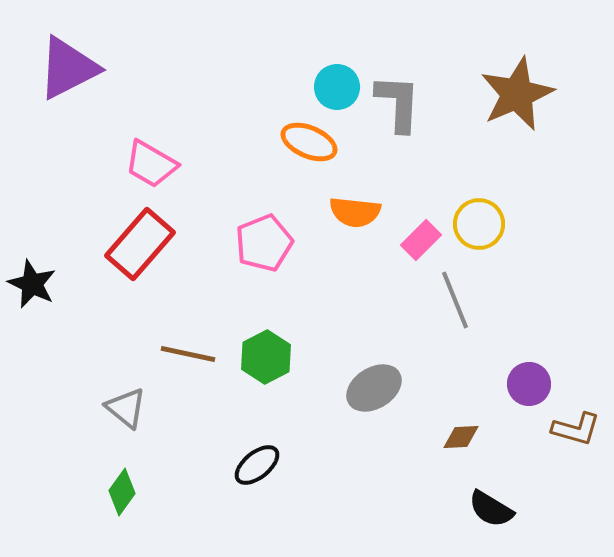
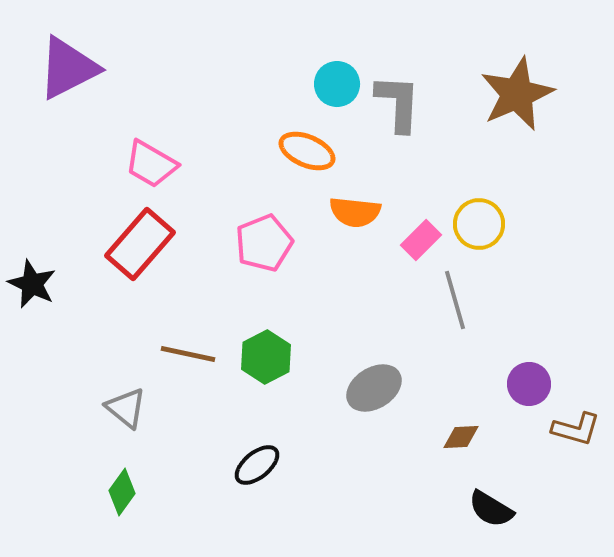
cyan circle: moved 3 px up
orange ellipse: moved 2 px left, 9 px down
gray line: rotated 6 degrees clockwise
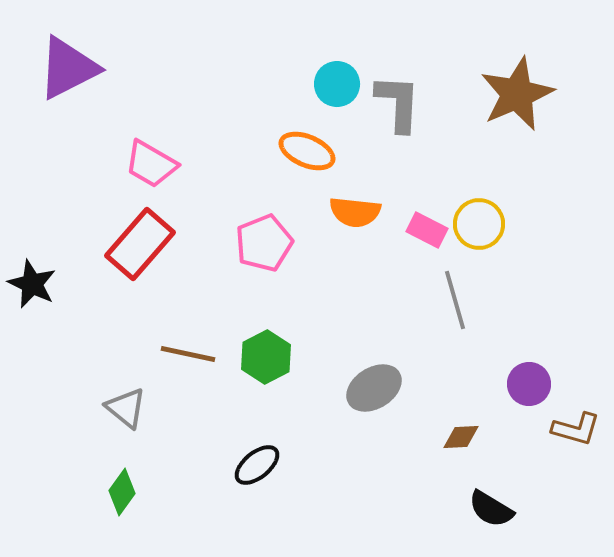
pink rectangle: moved 6 px right, 10 px up; rotated 72 degrees clockwise
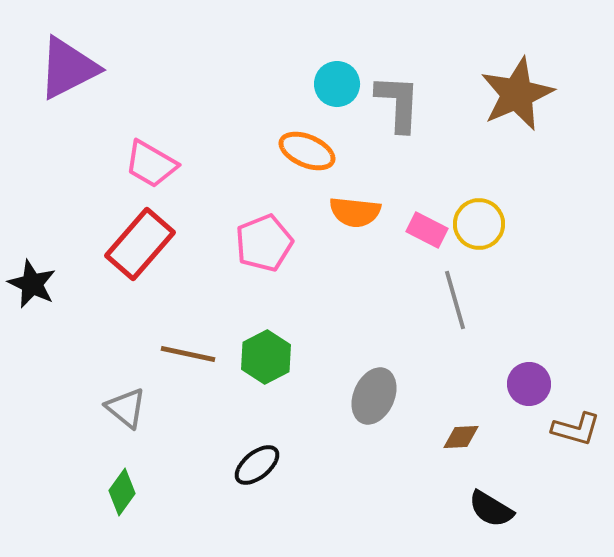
gray ellipse: moved 8 px down; rotated 34 degrees counterclockwise
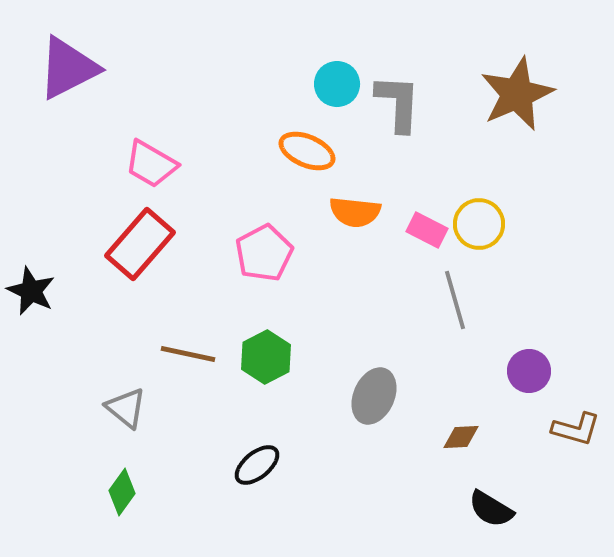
pink pentagon: moved 10 px down; rotated 6 degrees counterclockwise
black star: moved 1 px left, 7 px down
purple circle: moved 13 px up
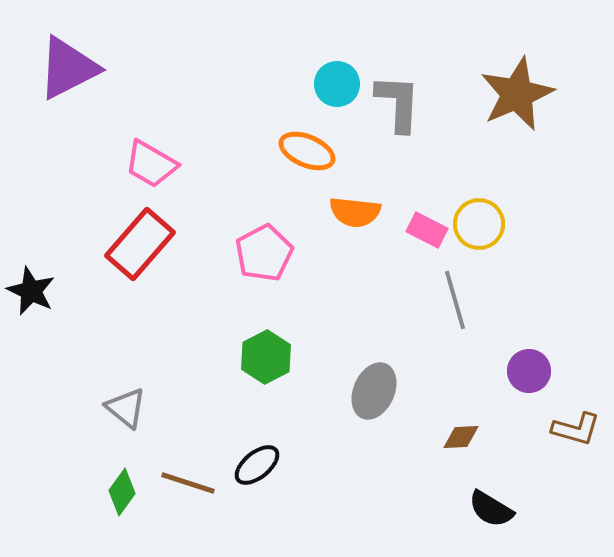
brown line: moved 129 px down; rotated 6 degrees clockwise
gray ellipse: moved 5 px up
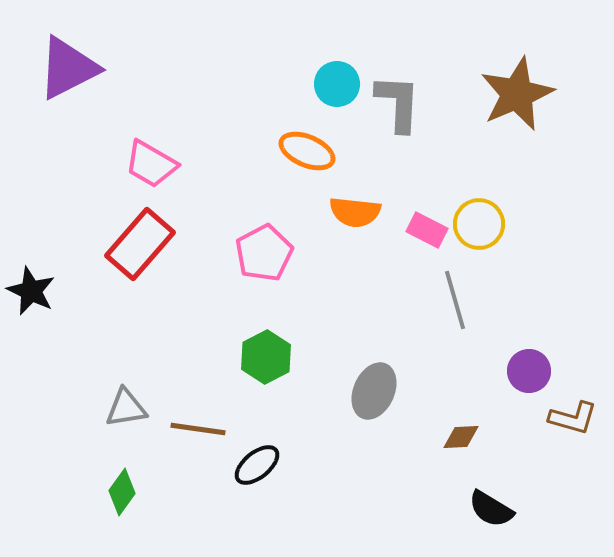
gray triangle: rotated 48 degrees counterclockwise
brown L-shape: moved 3 px left, 11 px up
brown line: moved 10 px right, 54 px up; rotated 10 degrees counterclockwise
